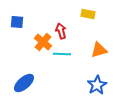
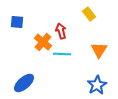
yellow rectangle: moved 1 px right; rotated 40 degrees clockwise
orange triangle: rotated 42 degrees counterclockwise
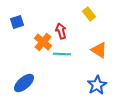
blue square: rotated 24 degrees counterclockwise
orange triangle: rotated 30 degrees counterclockwise
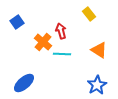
blue square: rotated 16 degrees counterclockwise
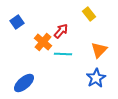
red arrow: rotated 56 degrees clockwise
orange triangle: rotated 42 degrees clockwise
cyan line: moved 1 px right
blue star: moved 1 px left, 7 px up
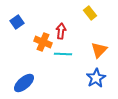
yellow rectangle: moved 1 px right, 1 px up
red arrow: rotated 35 degrees counterclockwise
orange cross: rotated 18 degrees counterclockwise
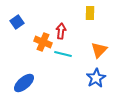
yellow rectangle: rotated 40 degrees clockwise
cyan line: rotated 12 degrees clockwise
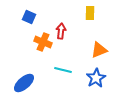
blue square: moved 12 px right, 5 px up; rotated 32 degrees counterclockwise
orange triangle: rotated 24 degrees clockwise
cyan line: moved 16 px down
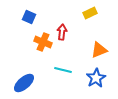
yellow rectangle: rotated 64 degrees clockwise
red arrow: moved 1 px right, 1 px down
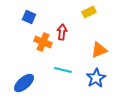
yellow rectangle: moved 1 px left, 1 px up
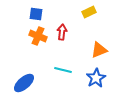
blue square: moved 7 px right, 3 px up; rotated 16 degrees counterclockwise
orange cross: moved 5 px left, 6 px up
